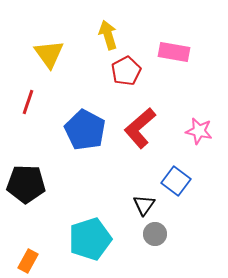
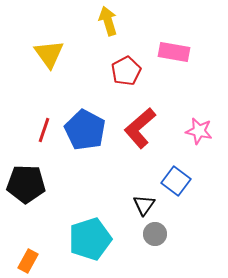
yellow arrow: moved 14 px up
red line: moved 16 px right, 28 px down
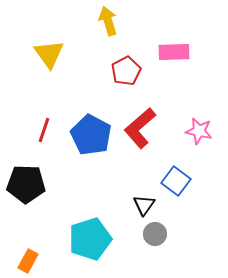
pink rectangle: rotated 12 degrees counterclockwise
blue pentagon: moved 6 px right, 5 px down
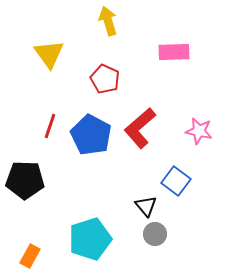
red pentagon: moved 21 px left, 8 px down; rotated 20 degrees counterclockwise
red line: moved 6 px right, 4 px up
black pentagon: moved 1 px left, 4 px up
black triangle: moved 2 px right, 1 px down; rotated 15 degrees counterclockwise
orange rectangle: moved 2 px right, 5 px up
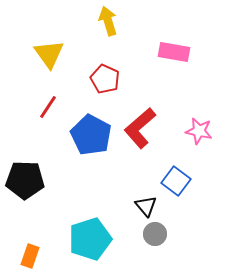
pink rectangle: rotated 12 degrees clockwise
red line: moved 2 px left, 19 px up; rotated 15 degrees clockwise
orange rectangle: rotated 10 degrees counterclockwise
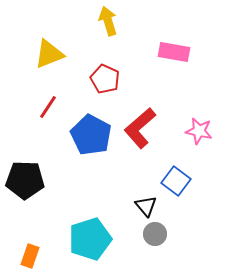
yellow triangle: rotated 44 degrees clockwise
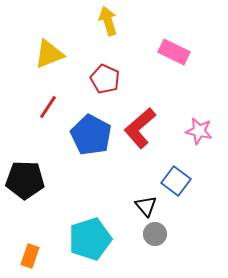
pink rectangle: rotated 16 degrees clockwise
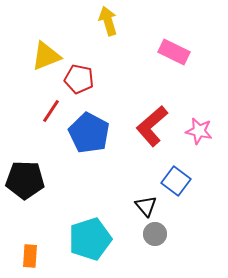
yellow triangle: moved 3 px left, 2 px down
red pentagon: moved 26 px left; rotated 12 degrees counterclockwise
red line: moved 3 px right, 4 px down
red L-shape: moved 12 px right, 2 px up
blue pentagon: moved 2 px left, 2 px up
orange rectangle: rotated 15 degrees counterclockwise
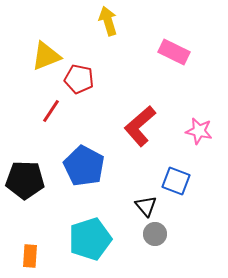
red L-shape: moved 12 px left
blue pentagon: moved 5 px left, 33 px down
blue square: rotated 16 degrees counterclockwise
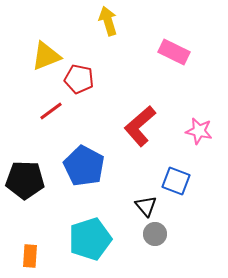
red line: rotated 20 degrees clockwise
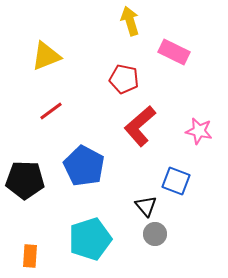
yellow arrow: moved 22 px right
red pentagon: moved 45 px right
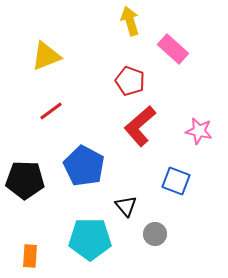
pink rectangle: moved 1 px left, 3 px up; rotated 16 degrees clockwise
red pentagon: moved 6 px right, 2 px down; rotated 8 degrees clockwise
black triangle: moved 20 px left
cyan pentagon: rotated 18 degrees clockwise
